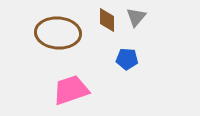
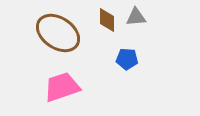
gray triangle: rotated 45 degrees clockwise
brown ellipse: rotated 30 degrees clockwise
pink trapezoid: moved 9 px left, 3 px up
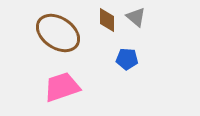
gray triangle: rotated 45 degrees clockwise
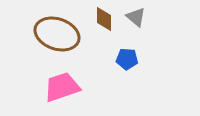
brown diamond: moved 3 px left, 1 px up
brown ellipse: moved 1 px left, 1 px down; rotated 15 degrees counterclockwise
